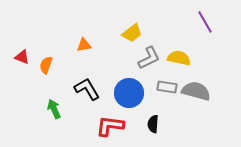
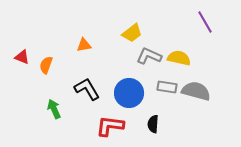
gray L-shape: moved 2 px up; rotated 130 degrees counterclockwise
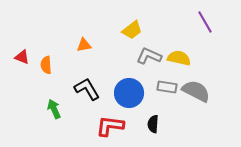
yellow trapezoid: moved 3 px up
orange semicircle: rotated 24 degrees counterclockwise
gray semicircle: rotated 12 degrees clockwise
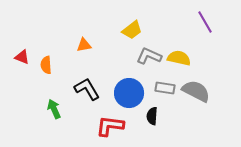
gray rectangle: moved 2 px left, 1 px down
black semicircle: moved 1 px left, 8 px up
